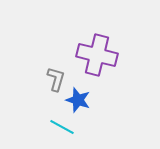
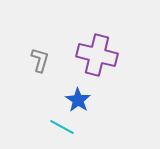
gray L-shape: moved 16 px left, 19 px up
blue star: rotated 15 degrees clockwise
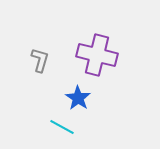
blue star: moved 2 px up
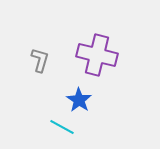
blue star: moved 1 px right, 2 px down
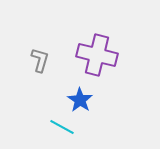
blue star: moved 1 px right
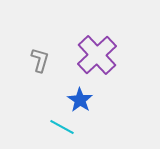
purple cross: rotated 33 degrees clockwise
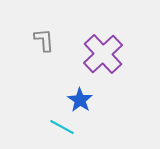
purple cross: moved 6 px right, 1 px up
gray L-shape: moved 4 px right, 20 px up; rotated 20 degrees counterclockwise
